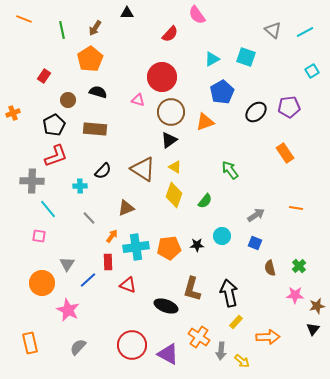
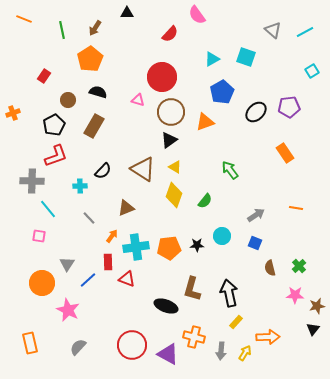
brown rectangle at (95, 129): moved 1 px left, 3 px up; rotated 65 degrees counterclockwise
red triangle at (128, 285): moved 1 px left, 6 px up
orange cross at (199, 337): moved 5 px left; rotated 20 degrees counterclockwise
yellow arrow at (242, 361): moved 3 px right, 8 px up; rotated 98 degrees counterclockwise
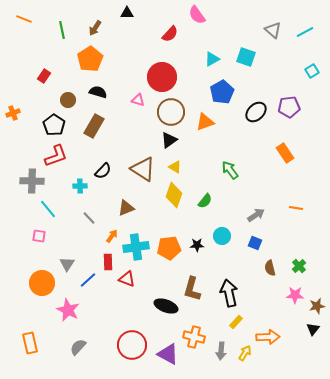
black pentagon at (54, 125): rotated 10 degrees counterclockwise
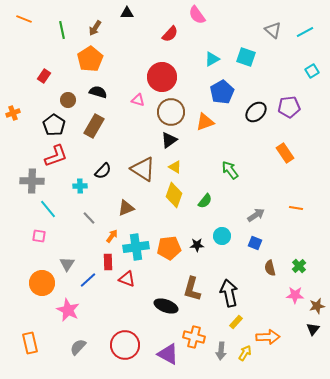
red circle at (132, 345): moved 7 px left
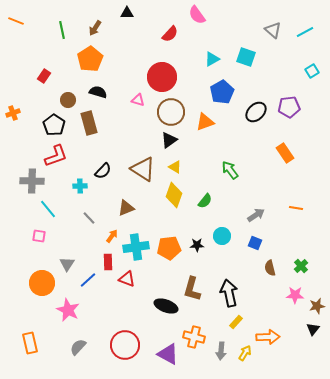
orange line at (24, 19): moved 8 px left, 2 px down
brown rectangle at (94, 126): moved 5 px left, 3 px up; rotated 45 degrees counterclockwise
green cross at (299, 266): moved 2 px right
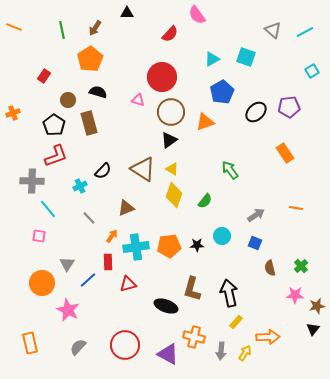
orange line at (16, 21): moved 2 px left, 6 px down
yellow triangle at (175, 167): moved 3 px left, 2 px down
cyan cross at (80, 186): rotated 24 degrees counterclockwise
orange pentagon at (169, 248): moved 2 px up
red triangle at (127, 279): moved 1 px right, 5 px down; rotated 36 degrees counterclockwise
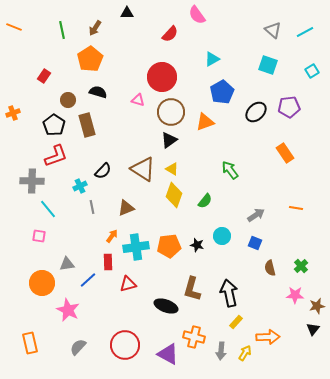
cyan square at (246, 57): moved 22 px right, 8 px down
brown rectangle at (89, 123): moved 2 px left, 2 px down
gray line at (89, 218): moved 3 px right, 11 px up; rotated 32 degrees clockwise
black star at (197, 245): rotated 16 degrees clockwise
gray triangle at (67, 264): rotated 49 degrees clockwise
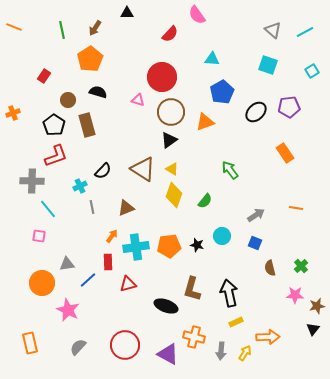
cyan triangle at (212, 59): rotated 35 degrees clockwise
yellow rectangle at (236, 322): rotated 24 degrees clockwise
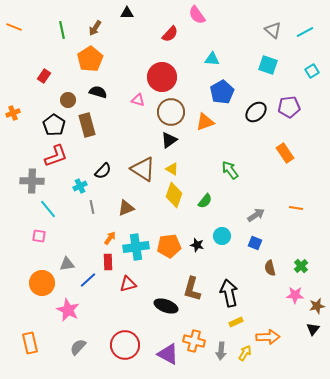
orange arrow at (112, 236): moved 2 px left, 2 px down
orange cross at (194, 337): moved 4 px down
